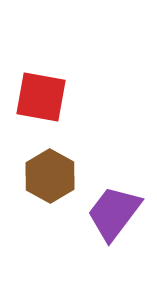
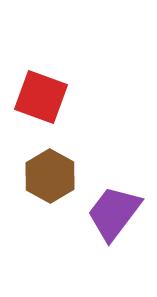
red square: rotated 10 degrees clockwise
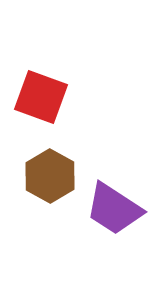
purple trapezoid: moved 4 px up; rotated 94 degrees counterclockwise
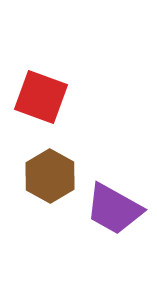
purple trapezoid: rotated 4 degrees counterclockwise
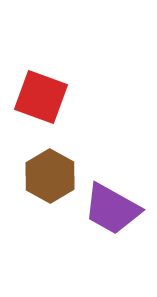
purple trapezoid: moved 2 px left
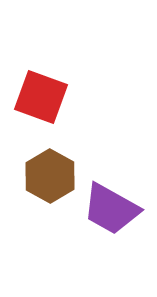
purple trapezoid: moved 1 px left
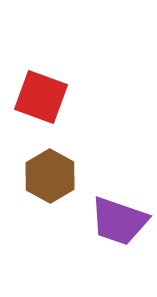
purple trapezoid: moved 8 px right, 12 px down; rotated 10 degrees counterclockwise
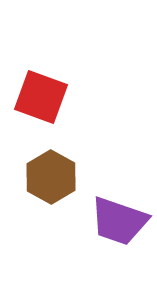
brown hexagon: moved 1 px right, 1 px down
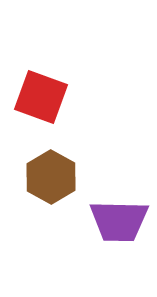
purple trapezoid: rotated 18 degrees counterclockwise
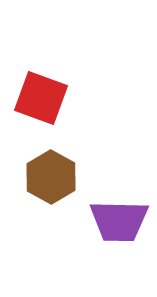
red square: moved 1 px down
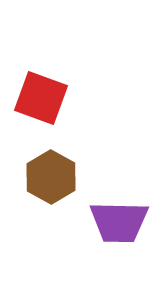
purple trapezoid: moved 1 px down
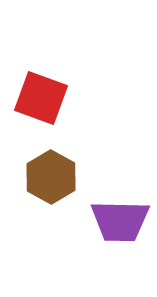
purple trapezoid: moved 1 px right, 1 px up
